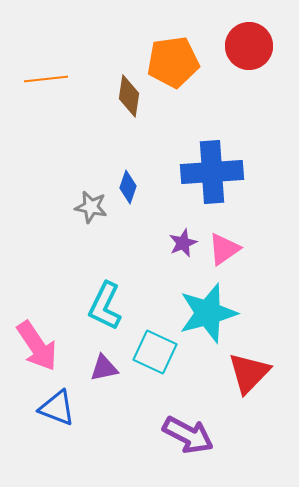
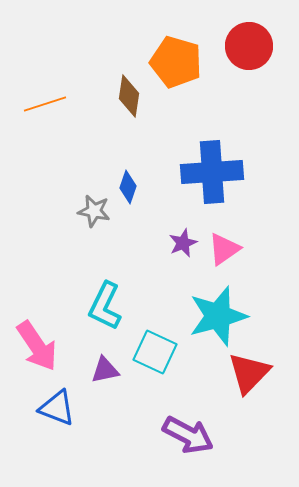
orange pentagon: moved 3 px right; rotated 24 degrees clockwise
orange line: moved 1 px left, 25 px down; rotated 12 degrees counterclockwise
gray star: moved 3 px right, 4 px down
cyan star: moved 10 px right, 3 px down
purple triangle: moved 1 px right, 2 px down
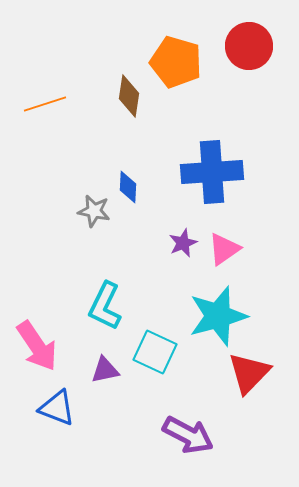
blue diamond: rotated 16 degrees counterclockwise
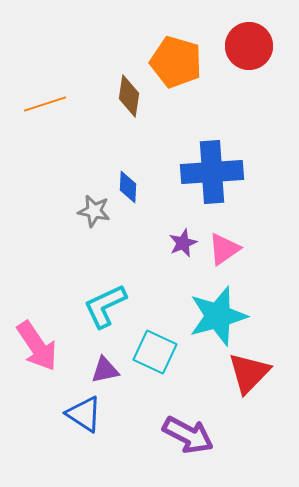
cyan L-shape: rotated 39 degrees clockwise
blue triangle: moved 27 px right, 6 px down; rotated 12 degrees clockwise
